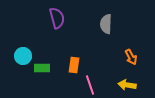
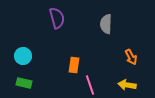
green rectangle: moved 18 px left, 15 px down; rotated 14 degrees clockwise
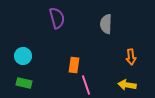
orange arrow: rotated 21 degrees clockwise
pink line: moved 4 px left
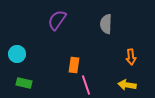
purple semicircle: moved 2 px down; rotated 130 degrees counterclockwise
cyan circle: moved 6 px left, 2 px up
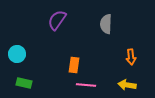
pink line: rotated 66 degrees counterclockwise
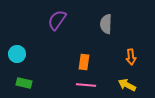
orange rectangle: moved 10 px right, 3 px up
yellow arrow: rotated 18 degrees clockwise
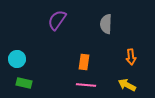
cyan circle: moved 5 px down
